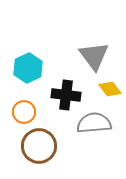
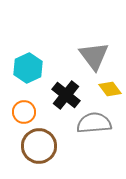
black cross: rotated 32 degrees clockwise
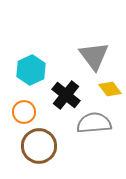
cyan hexagon: moved 3 px right, 2 px down
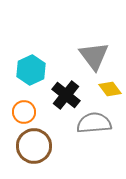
brown circle: moved 5 px left
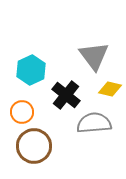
yellow diamond: rotated 40 degrees counterclockwise
orange circle: moved 2 px left
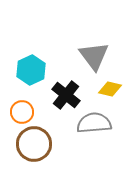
brown circle: moved 2 px up
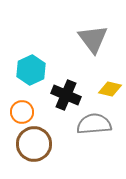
gray triangle: moved 1 px left, 17 px up
black cross: rotated 16 degrees counterclockwise
gray semicircle: moved 1 px down
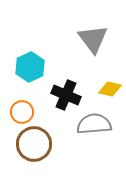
cyan hexagon: moved 1 px left, 3 px up
